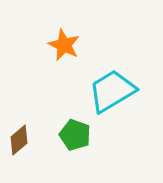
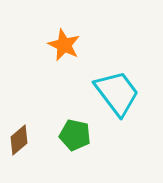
cyan trapezoid: moved 5 px right, 2 px down; rotated 84 degrees clockwise
green pentagon: rotated 8 degrees counterclockwise
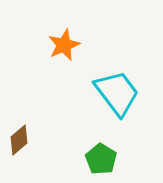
orange star: rotated 24 degrees clockwise
green pentagon: moved 26 px right, 24 px down; rotated 20 degrees clockwise
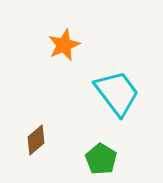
brown diamond: moved 17 px right
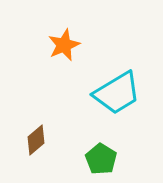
cyan trapezoid: rotated 96 degrees clockwise
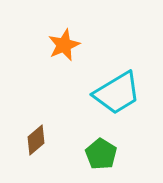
green pentagon: moved 5 px up
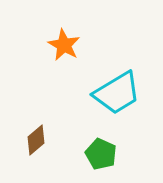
orange star: rotated 20 degrees counterclockwise
green pentagon: rotated 8 degrees counterclockwise
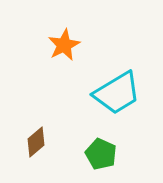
orange star: rotated 16 degrees clockwise
brown diamond: moved 2 px down
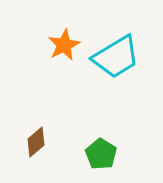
cyan trapezoid: moved 1 px left, 36 px up
green pentagon: rotated 8 degrees clockwise
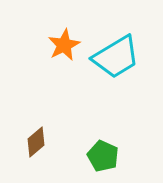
green pentagon: moved 2 px right, 2 px down; rotated 8 degrees counterclockwise
